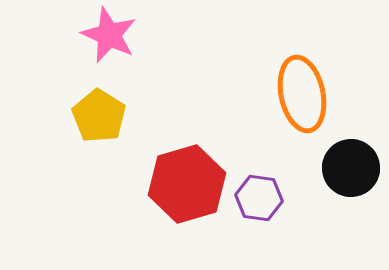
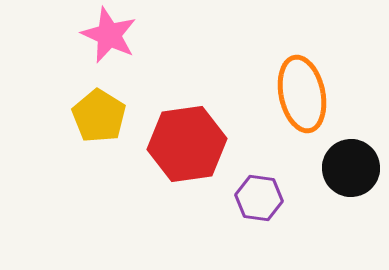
red hexagon: moved 40 px up; rotated 8 degrees clockwise
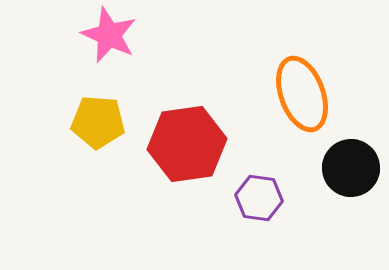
orange ellipse: rotated 8 degrees counterclockwise
yellow pentagon: moved 1 px left, 6 px down; rotated 28 degrees counterclockwise
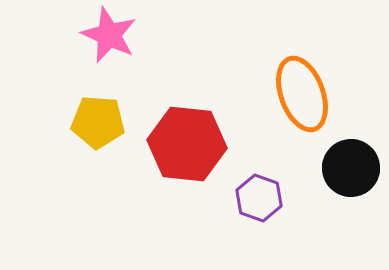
red hexagon: rotated 14 degrees clockwise
purple hexagon: rotated 12 degrees clockwise
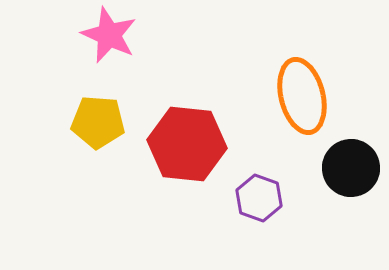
orange ellipse: moved 2 px down; rotated 6 degrees clockwise
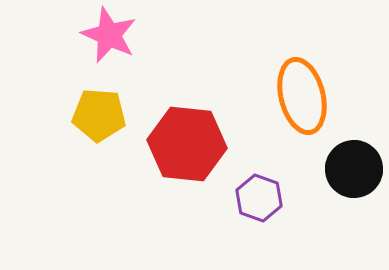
yellow pentagon: moved 1 px right, 7 px up
black circle: moved 3 px right, 1 px down
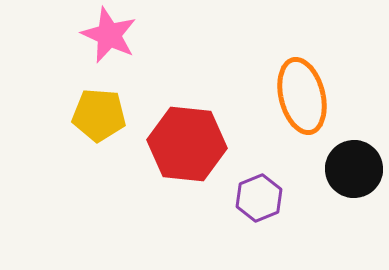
purple hexagon: rotated 18 degrees clockwise
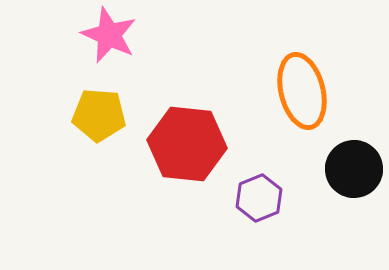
orange ellipse: moved 5 px up
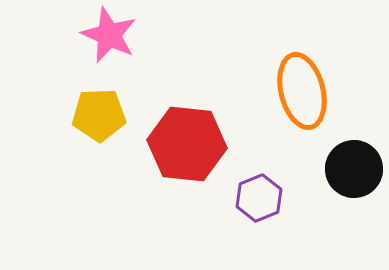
yellow pentagon: rotated 6 degrees counterclockwise
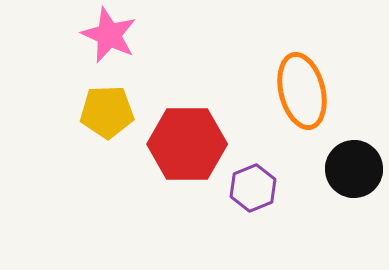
yellow pentagon: moved 8 px right, 3 px up
red hexagon: rotated 6 degrees counterclockwise
purple hexagon: moved 6 px left, 10 px up
